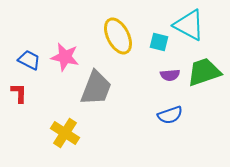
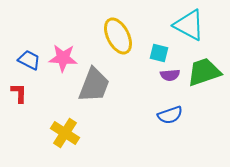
cyan square: moved 11 px down
pink star: moved 2 px left, 1 px down; rotated 8 degrees counterclockwise
gray trapezoid: moved 2 px left, 3 px up
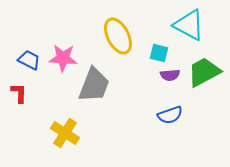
green trapezoid: rotated 9 degrees counterclockwise
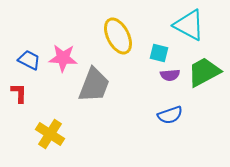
yellow cross: moved 15 px left, 1 px down
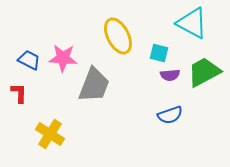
cyan triangle: moved 3 px right, 2 px up
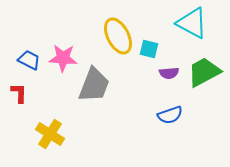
cyan square: moved 10 px left, 4 px up
purple semicircle: moved 1 px left, 2 px up
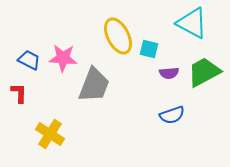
blue semicircle: moved 2 px right
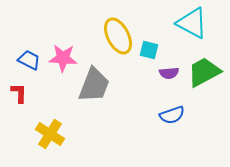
cyan square: moved 1 px down
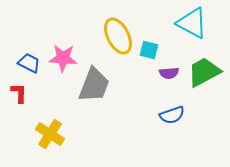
blue trapezoid: moved 3 px down
